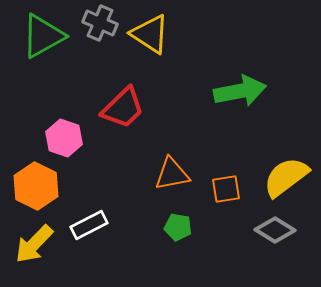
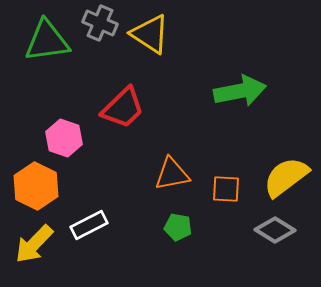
green triangle: moved 4 px right, 5 px down; rotated 21 degrees clockwise
orange square: rotated 12 degrees clockwise
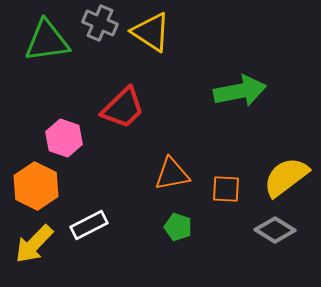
yellow triangle: moved 1 px right, 2 px up
green pentagon: rotated 8 degrees clockwise
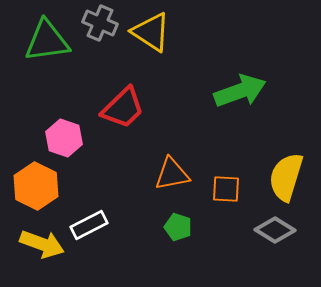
green arrow: rotated 9 degrees counterclockwise
yellow semicircle: rotated 36 degrees counterclockwise
yellow arrow: moved 8 px right; rotated 114 degrees counterclockwise
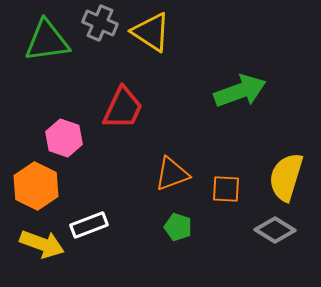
red trapezoid: rotated 21 degrees counterclockwise
orange triangle: rotated 9 degrees counterclockwise
white rectangle: rotated 6 degrees clockwise
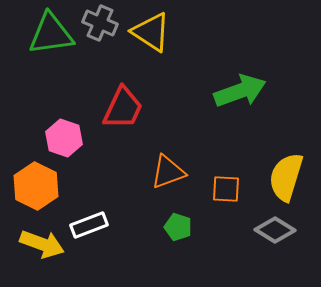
green triangle: moved 4 px right, 7 px up
orange triangle: moved 4 px left, 2 px up
